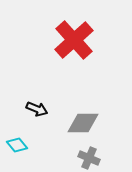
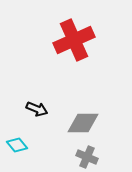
red cross: rotated 18 degrees clockwise
gray cross: moved 2 px left, 1 px up
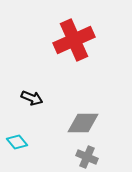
black arrow: moved 5 px left, 11 px up
cyan diamond: moved 3 px up
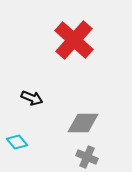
red cross: rotated 24 degrees counterclockwise
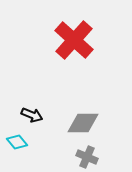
black arrow: moved 17 px down
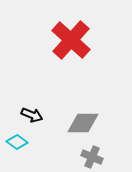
red cross: moved 3 px left
cyan diamond: rotated 15 degrees counterclockwise
gray cross: moved 5 px right
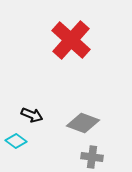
gray diamond: rotated 20 degrees clockwise
cyan diamond: moved 1 px left, 1 px up
gray cross: rotated 15 degrees counterclockwise
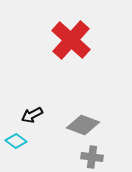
black arrow: rotated 130 degrees clockwise
gray diamond: moved 2 px down
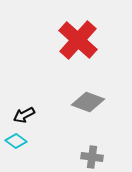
red cross: moved 7 px right
black arrow: moved 8 px left
gray diamond: moved 5 px right, 23 px up
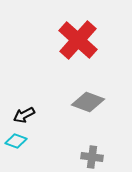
cyan diamond: rotated 15 degrees counterclockwise
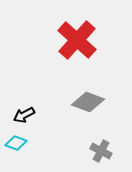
red cross: moved 1 px left
cyan diamond: moved 2 px down
gray cross: moved 9 px right, 6 px up; rotated 20 degrees clockwise
